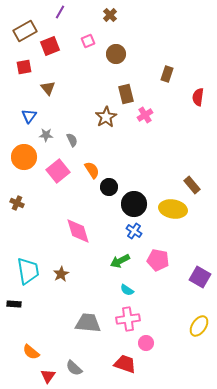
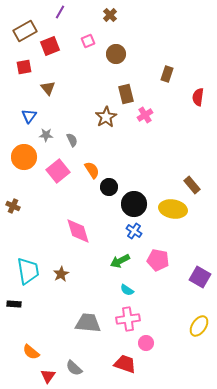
brown cross at (17, 203): moved 4 px left, 3 px down
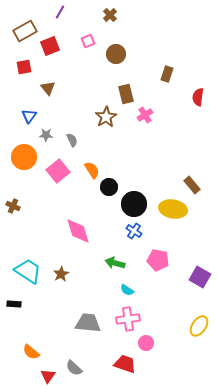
green arrow at (120, 261): moved 5 px left, 2 px down; rotated 42 degrees clockwise
cyan trapezoid at (28, 271): rotated 48 degrees counterclockwise
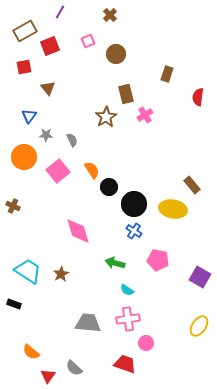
black rectangle at (14, 304): rotated 16 degrees clockwise
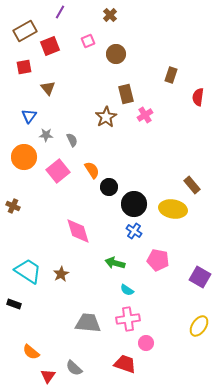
brown rectangle at (167, 74): moved 4 px right, 1 px down
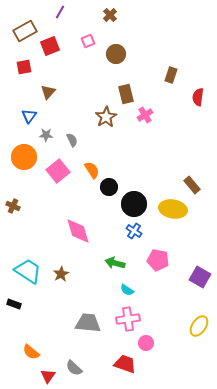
brown triangle at (48, 88): moved 4 px down; rotated 21 degrees clockwise
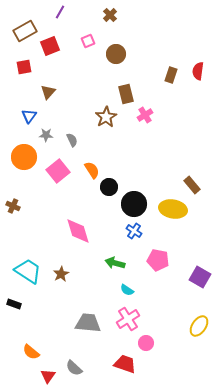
red semicircle at (198, 97): moved 26 px up
pink cross at (128, 319): rotated 25 degrees counterclockwise
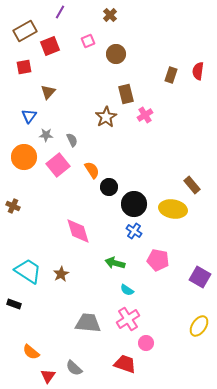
pink square at (58, 171): moved 6 px up
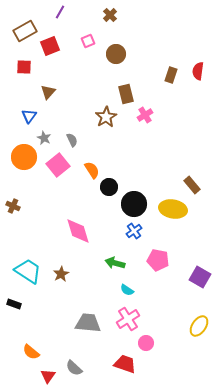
red square at (24, 67): rotated 14 degrees clockwise
gray star at (46, 135): moved 2 px left, 3 px down; rotated 24 degrees clockwise
blue cross at (134, 231): rotated 21 degrees clockwise
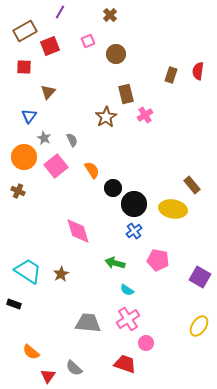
pink square at (58, 165): moved 2 px left, 1 px down
black circle at (109, 187): moved 4 px right, 1 px down
brown cross at (13, 206): moved 5 px right, 15 px up
